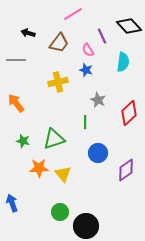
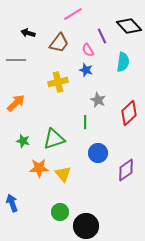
orange arrow: rotated 84 degrees clockwise
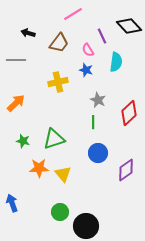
cyan semicircle: moved 7 px left
green line: moved 8 px right
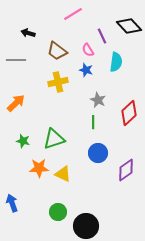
brown trapezoid: moved 2 px left, 8 px down; rotated 90 degrees clockwise
yellow triangle: rotated 24 degrees counterclockwise
green circle: moved 2 px left
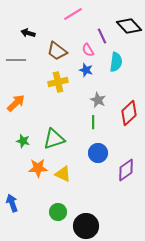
orange star: moved 1 px left
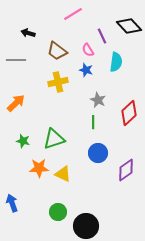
orange star: moved 1 px right
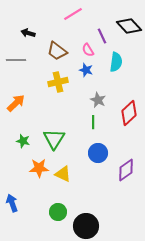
green triangle: rotated 40 degrees counterclockwise
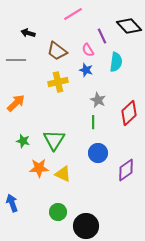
green triangle: moved 1 px down
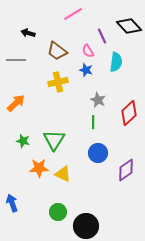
pink semicircle: moved 1 px down
